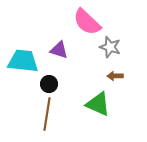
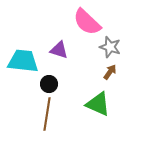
brown arrow: moved 5 px left, 4 px up; rotated 126 degrees clockwise
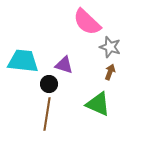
purple triangle: moved 5 px right, 15 px down
brown arrow: rotated 14 degrees counterclockwise
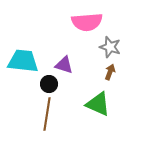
pink semicircle: rotated 48 degrees counterclockwise
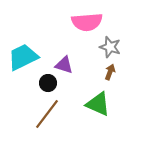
cyan trapezoid: moved 4 px up; rotated 32 degrees counterclockwise
black circle: moved 1 px left, 1 px up
brown line: rotated 28 degrees clockwise
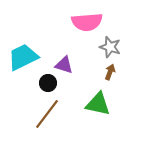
green triangle: rotated 12 degrees counterclockwise
